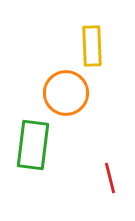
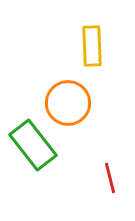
orange circle: moved 2 px right, 10 px down
green rectangle: rotated 45 degrees counterclockwise
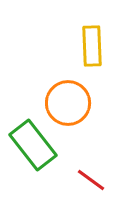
red line: moved 19 px left, 2 px down; rotated 40 degrees counterclockwise
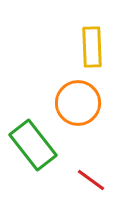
yellow rectangle: moved 1 px down
orange circle: moved 10 px right
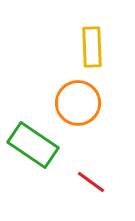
green rectangle: rotated 18 degrees counterclockwise
red line: moved 2 px down
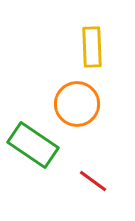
orange circle: moved 1 px left, 1 px down
red line: moved 2 px right, 1 px up
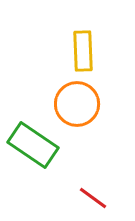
yellow rectangle: moved 9 px left, 4 px down
red line: moved 17 px down
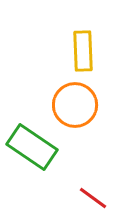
orange circle: moved 2 px left, 1 px down
green rectangle: moved 1 px left, 2 px down
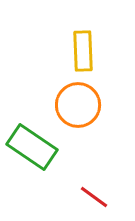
orange circle: moved 3 px right
red line: moved 1 px right, 1 px up
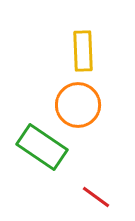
green rectangle: moved 10 px right
red line: moved 2 px right
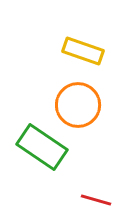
yellow rectangle: rotated 69 degrees counterclockwise
red line: moved 3 px down; rotated 20 degrees counterclockwise
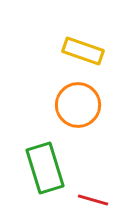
green rectangle: moved 3 px right, 21 px down; rotated 39 degrees clockwise
red line: moved 3 px left
